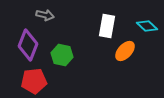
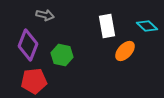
white rectangle: rotated 20 degrees counterclockwise
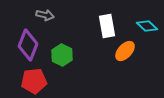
green hexagon: rotated 15 degrees clockwise
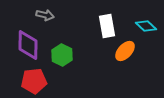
cyan diamond: moved 1 px left
purple diamond: rotated 20 degrees counterclockwise
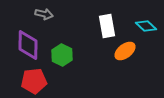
gray arrow: moved 1 px left, 1 px up
orange ellipse: rotated 10 degrees clockwise
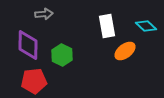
gray arrow: rotated 18 degrees counterclockwise
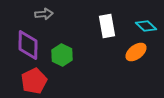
orange ellipse: moved 11 px right, 1 px down
red pentagon: rotated 20 degrees counterclockwise
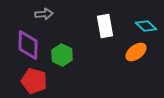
white rectangle: moved 2 px left
red pentagon: rotated 30 degrees counterclockwise
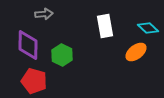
cyan diamond: moved 2 px right, 2 px down
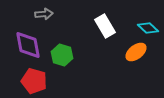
white rectangle: rotated 20 degrees counterclockwise
purple diamond: rotated 12 degrees counterclockwise
green hexagon: rotated 10 degrees counterclockwise
